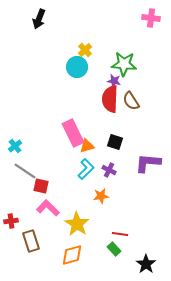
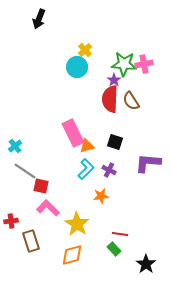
pink cross: moved 7 px left, 46 px down; rotated 18 degrees counterclockwise
purple star: moved 1 px up; rotated 24 degrees clockwise
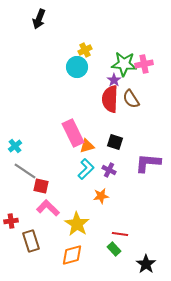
yellow cross: rotated 16 degrees clockwise
brown semicircle: moved 2 px up
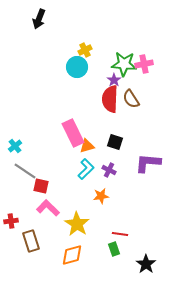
green rectangle: rotated 24 degrees clockwise
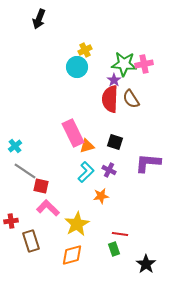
cyan L-shape: moved 3 px down
yellow star: rotated 10 degrees clockwise
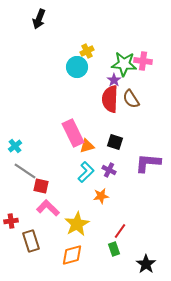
yellow cross: moved 2 px right, 1 px down
pink cross: moved 1 px left, 3 px up; rotated 18 degrees clockwise
red line: moved 3 px up; rotated 63 degrees counterclockwise
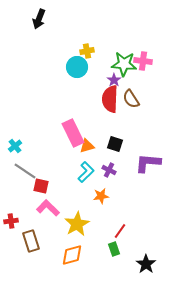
yellow cross: rotated 16 degrees clockwise
black square: moved 2 px down
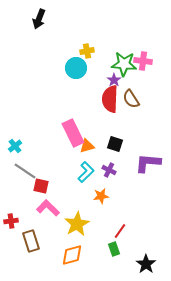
cyan circle: moved 1 px left, 1 px down
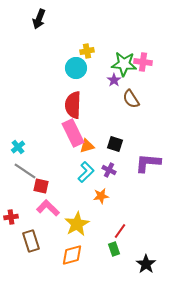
pink cross: moved 1 px down
red semicircle: moved 37 px left, 6 px down
cyan cross: moved 3 px right, 1 px down
red cross: moved 4 px up
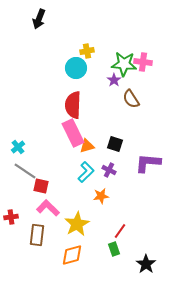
brown rectangle: moved 6 px right, 6 px up; rotated 25 degrees clockwise
